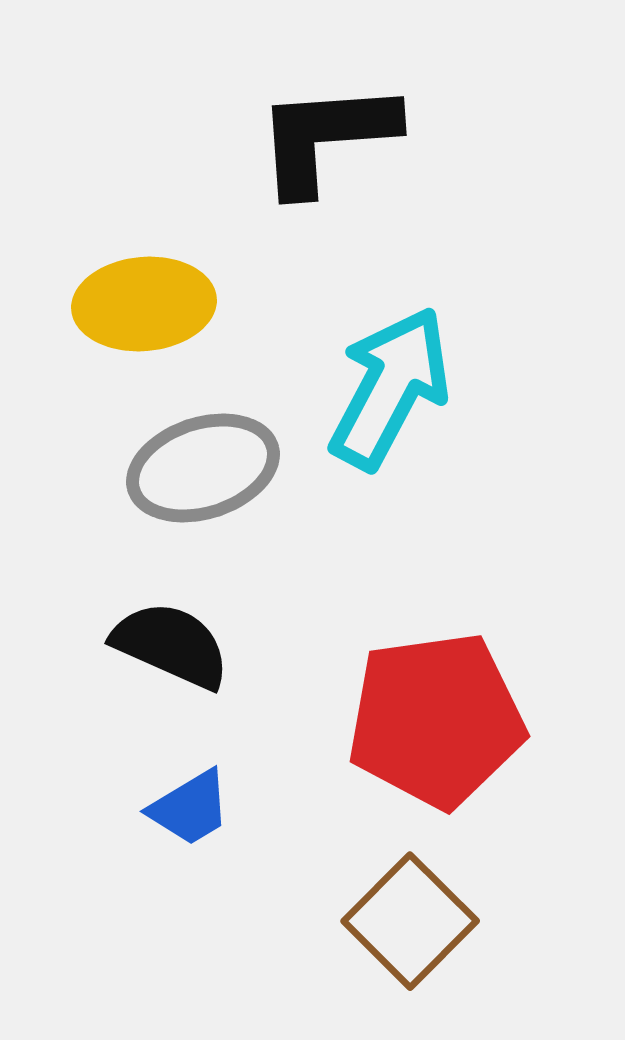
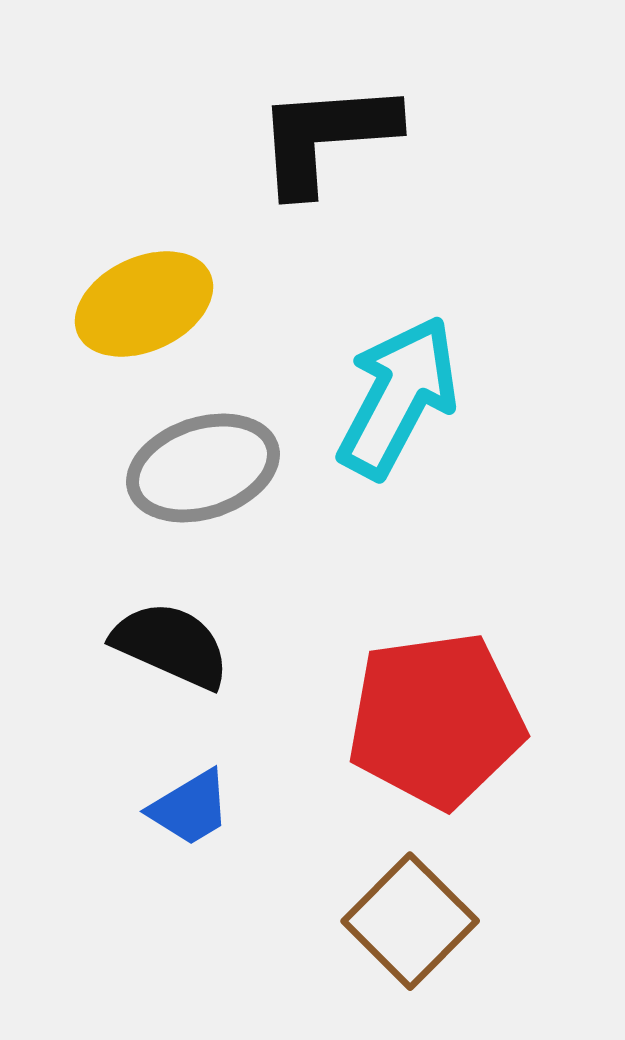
yellow ellipse: rotated 20 degrees counterclockwise
cyan arrow: moved 8 px right, 9 px down
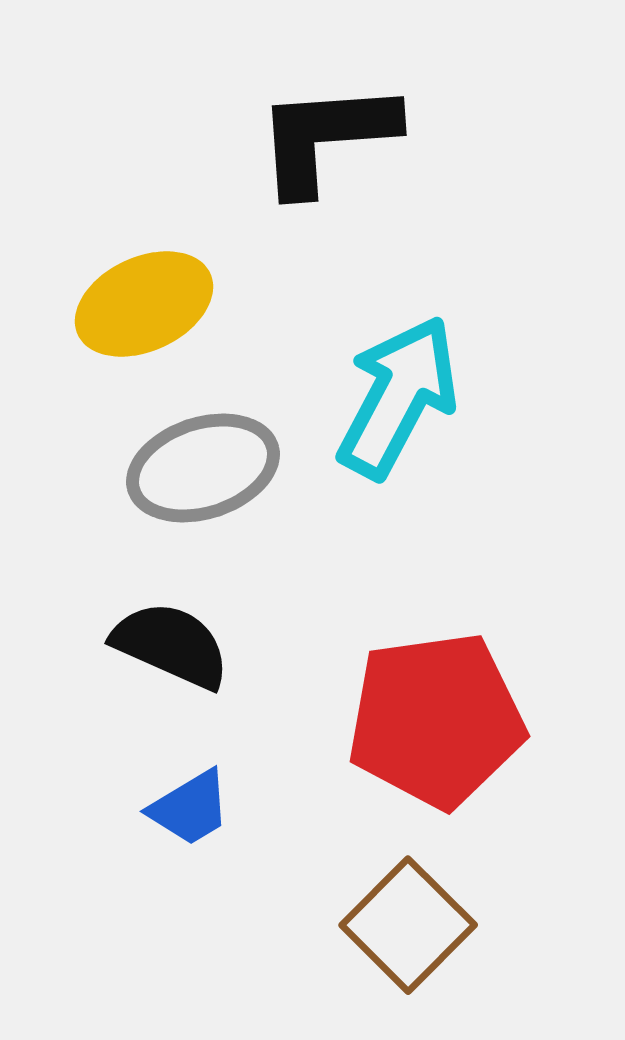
brown square: moved 2 px left, 4 px down
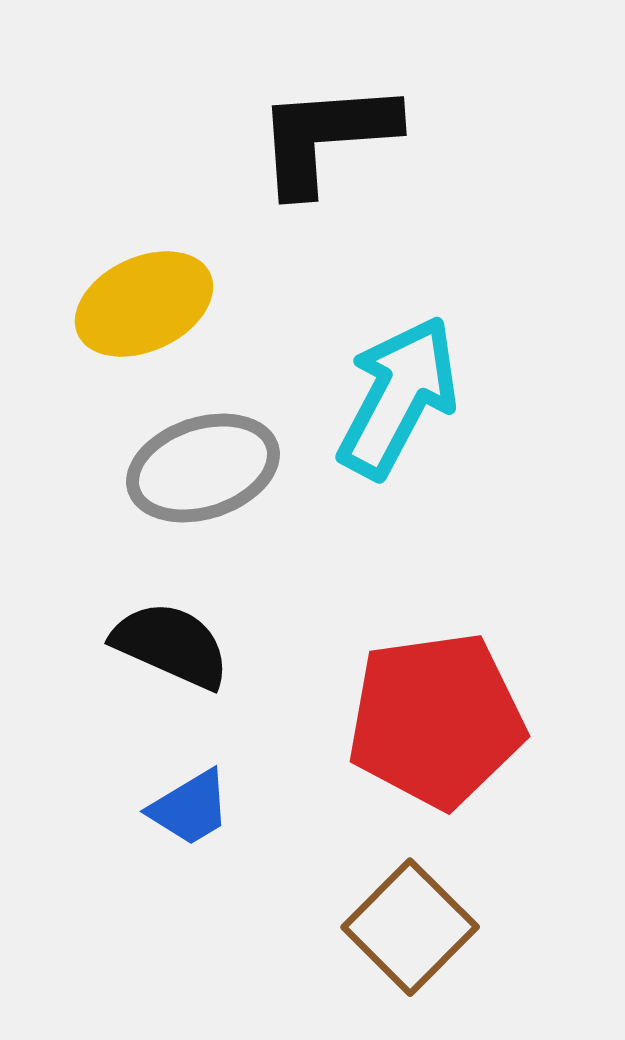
brown square: moved 2 px right, 2 px down
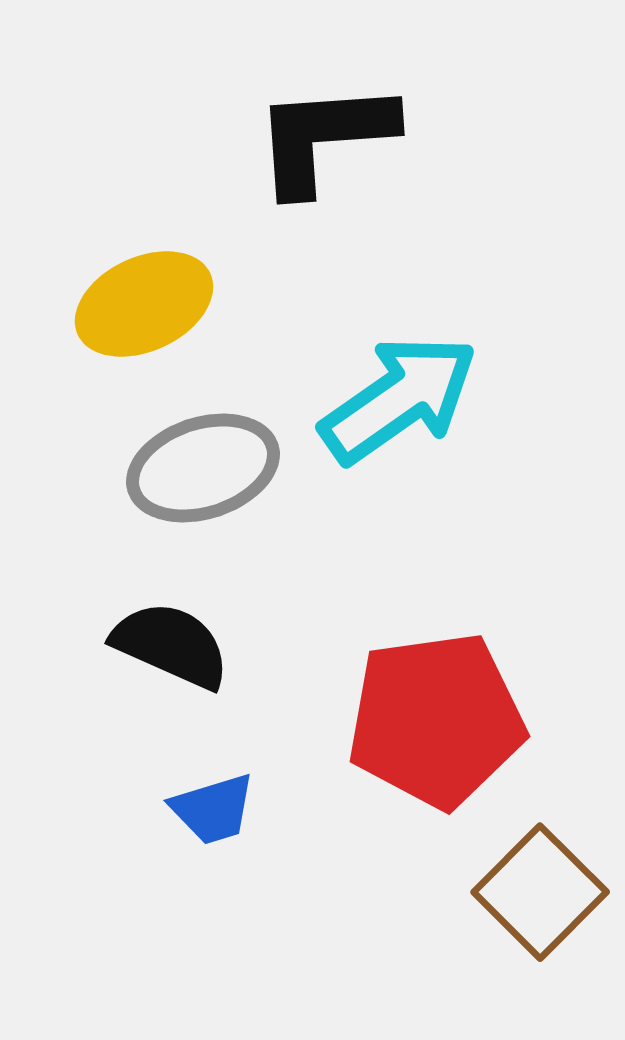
black L-shape: moved 2 px left
cyan arrow: moved 1 px right, 2 px down; rotated 27 degrees clockwise
blue trapezoid: moved 23 px right, 1 px down; rotated 14 degrees clockwise
brown square: moved 130 px right, 35 px up
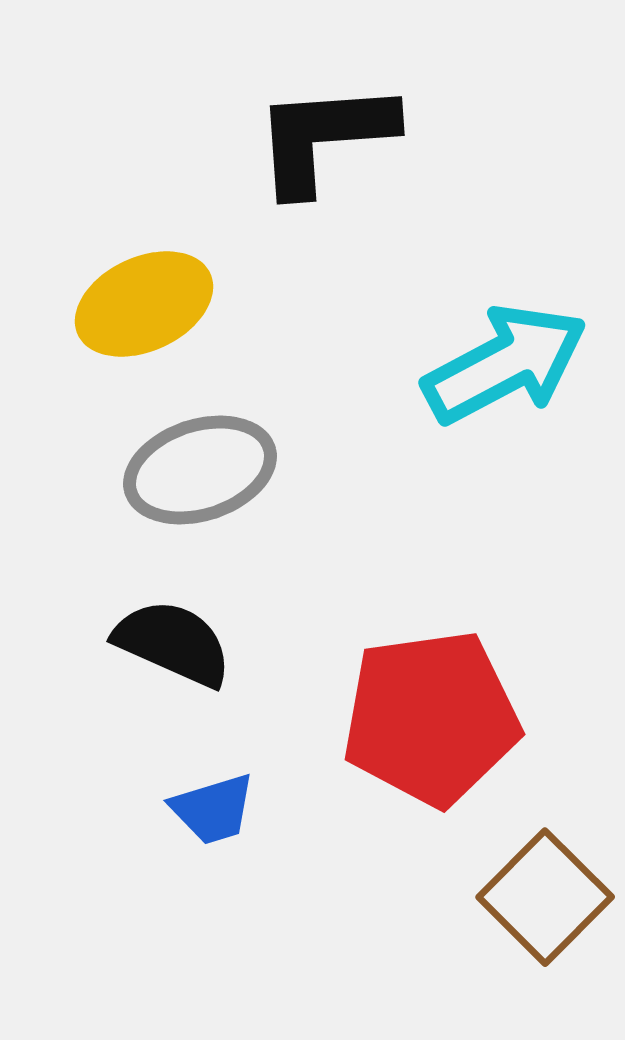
cyan arrow: moved 106 px right, 35 px up; rotated 7 degrees clockwise
gray ellipse: moved 3 px left, 2 px down
black semicircle: moved 2 px right, 2 px up
red pentagon: moved 5 px left, 2 px up
brown square: moved 5 px right, 5 px down
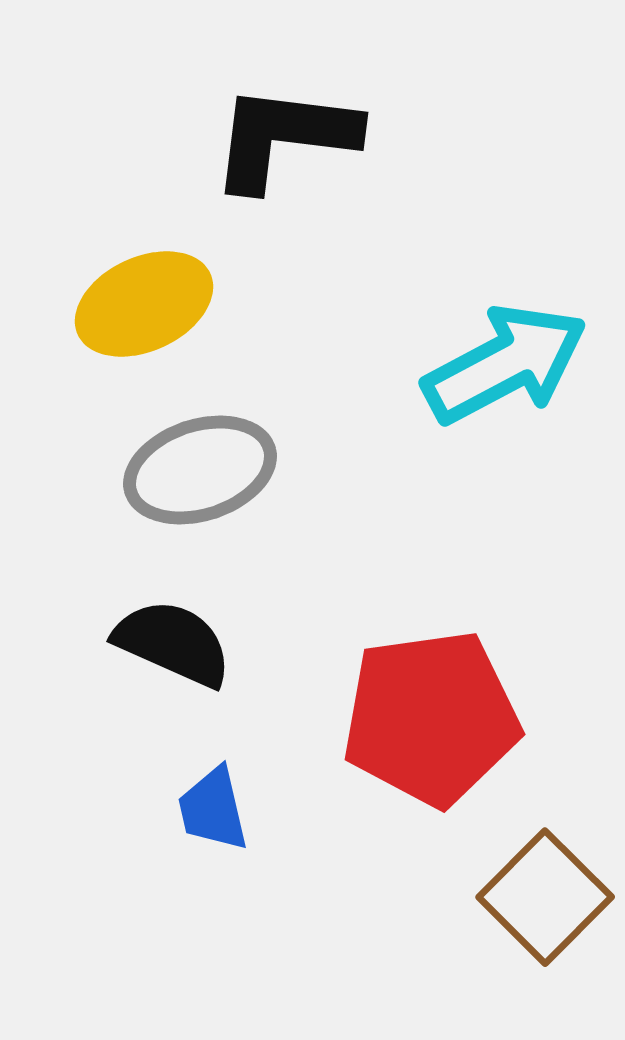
black L-shape: moved 40 px left; rotated 11 degrees clockwise
blue trapezoid: rotated 94 degrees clockwise
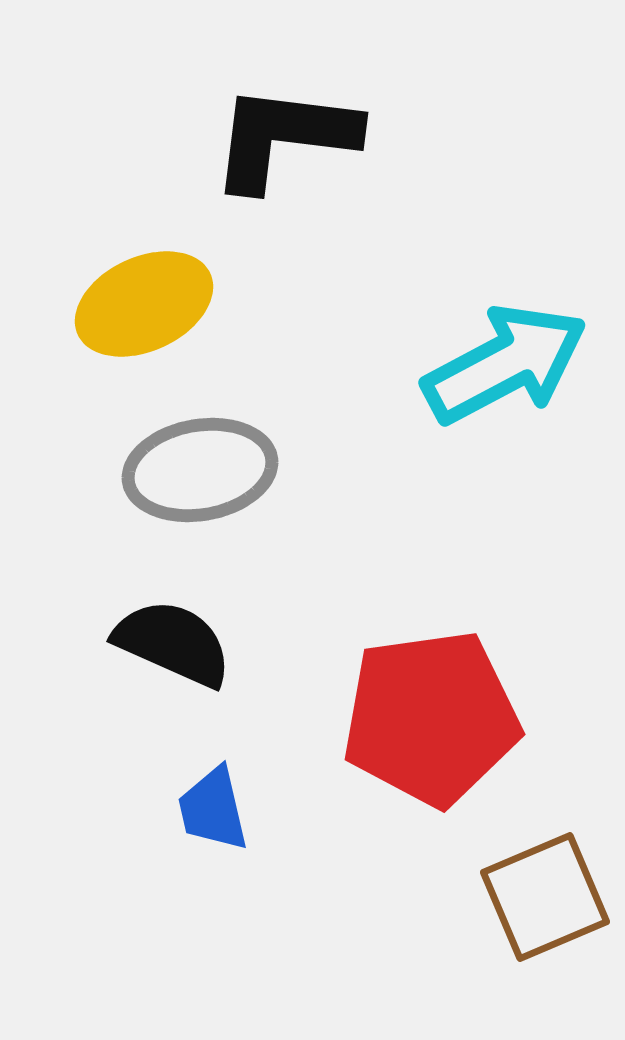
gray ellipse: rotated 8 degrees clockwise
brown square: rotated 22 degrees clockwise
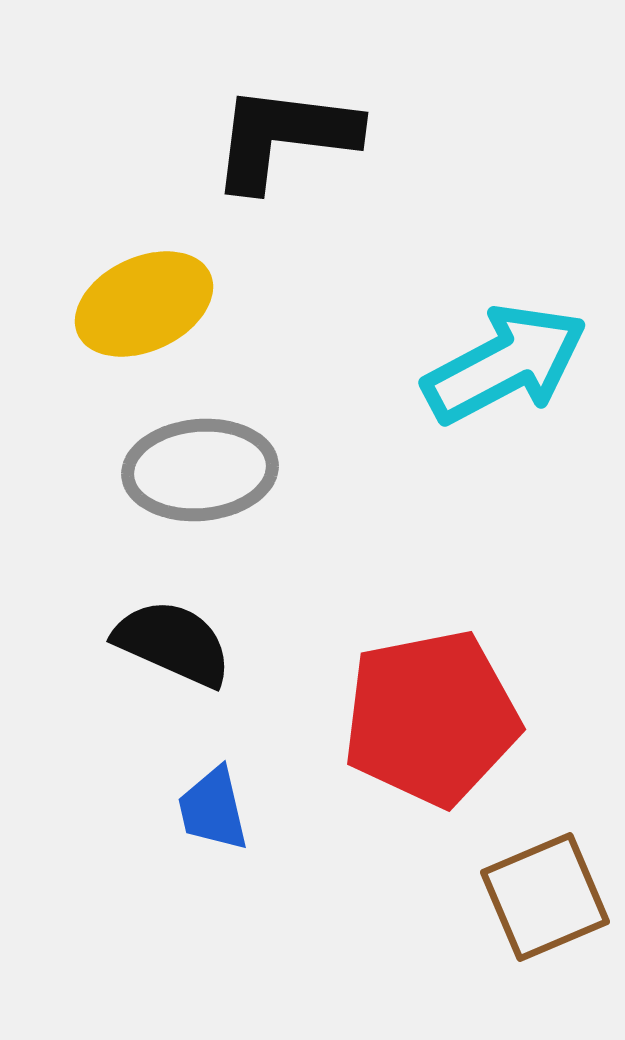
gray ellipse: rotated 5 degrees clockwise
red pentagon: rotated 3 degrees counterclockwise
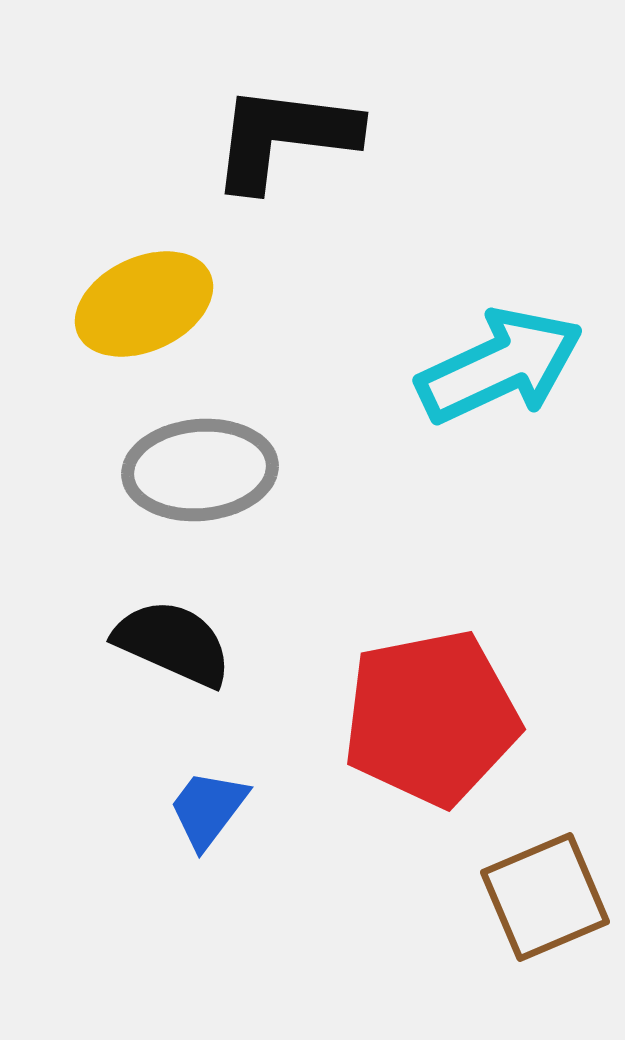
cyan arrow: moved 5 px left, 2 px down; rotated 3 degrees clockwise
blue trapezoid: moved 5 px left; rotated 50 degrees clockwise
